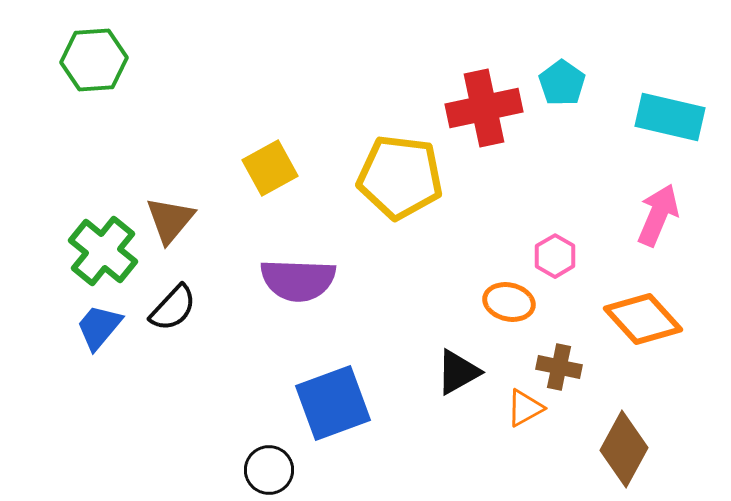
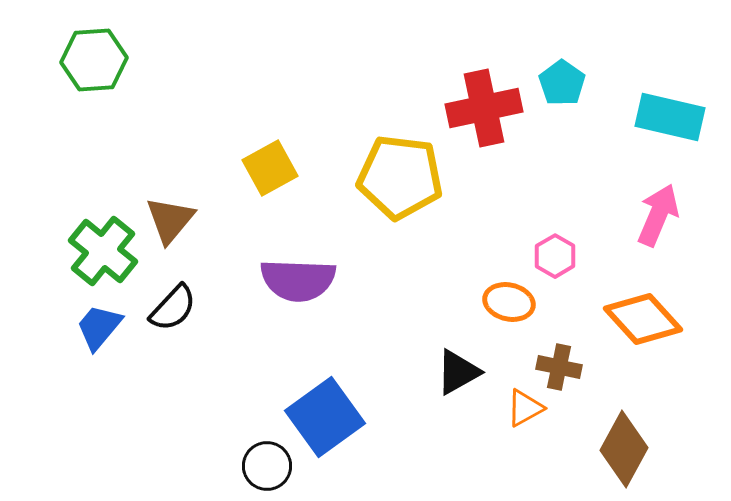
blue square: moved 8 px left, 14 px down; rotated 16 degrees counterclockwise
black circle: moved 2 px left, 4 px up
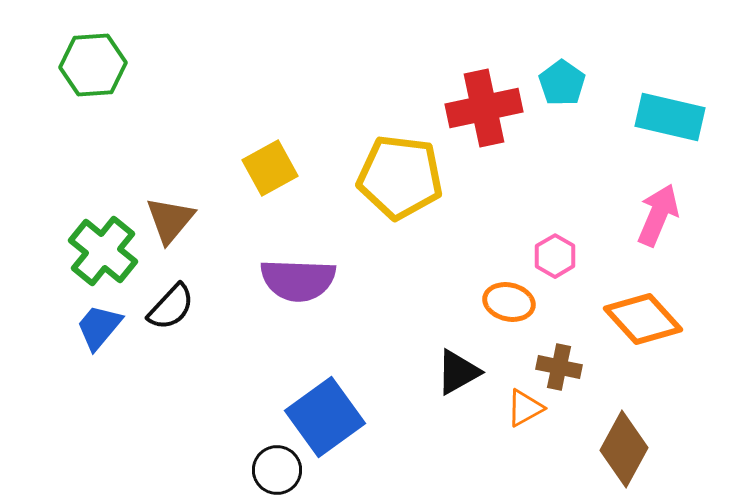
green hexagon: moved 1 px left, 5 px down
black semicircle: moved 2 px left, 1 px up
black circle: moved 10 px right, 4 px down
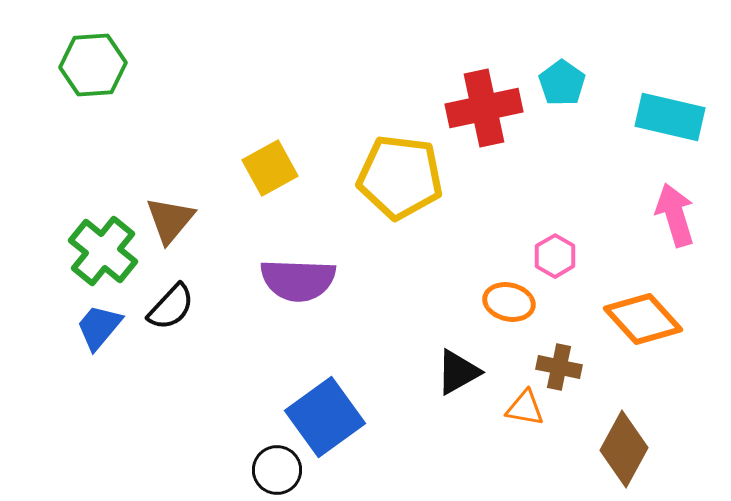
pink arrow: moved 17 px right; rotated 40 degrees counterclockwise
orange triangle: rotated 39 degrees clockwise
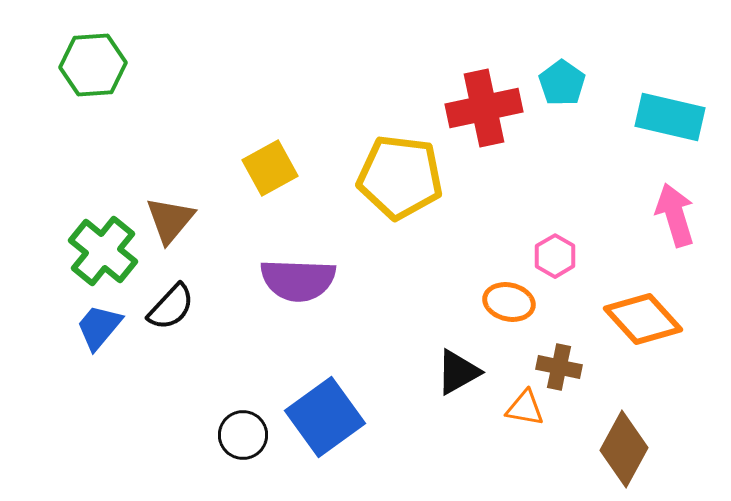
black circle: moved 34 px left, 35 px up
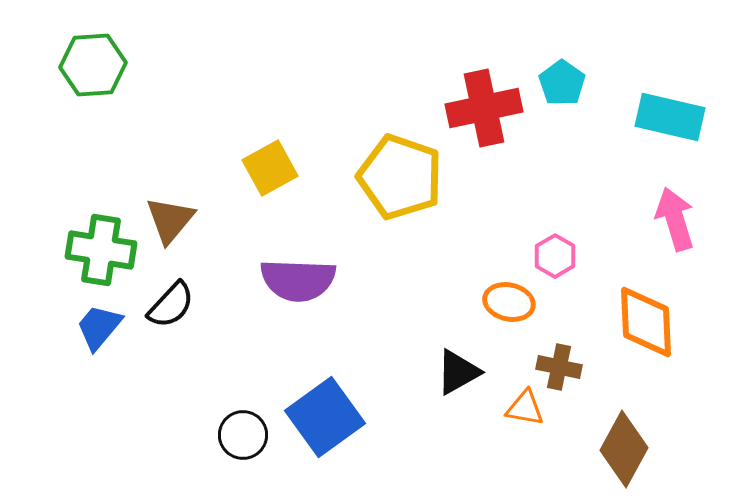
yellow pentagon: rotated 12 degrees clockwise
pink arrow: moved 4 px down
green cross: moved 2 px left, 1 px up; rotated 30 degrees counterclockwise
black semicircle: moved 2 px up
orange diamond: moved 3 px right, 3 px down; rotated 40 degrees clockwise
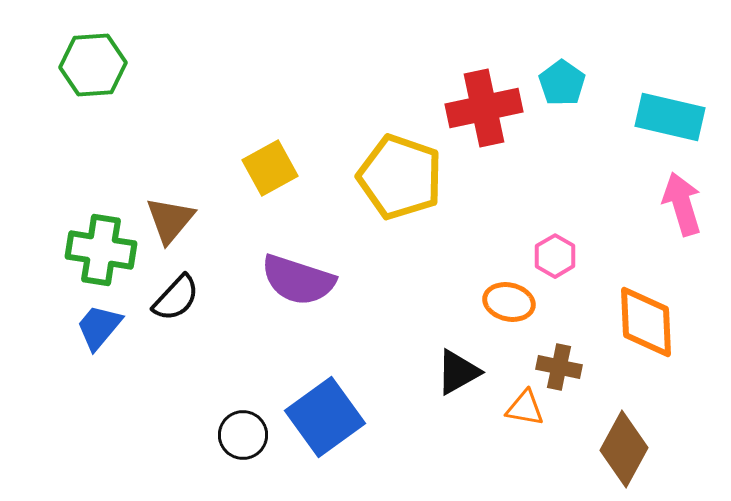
pink arrow: moved 7 px right, 15 px up
purple semicircle: rotated 16 degrees clockwise
black semicircle: moved 5 px right, 7 px up
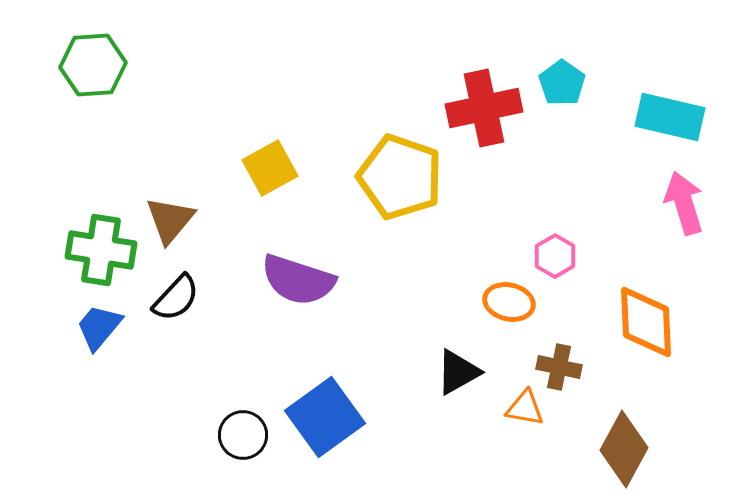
pink arrow: moved 2 px right, 1 px up
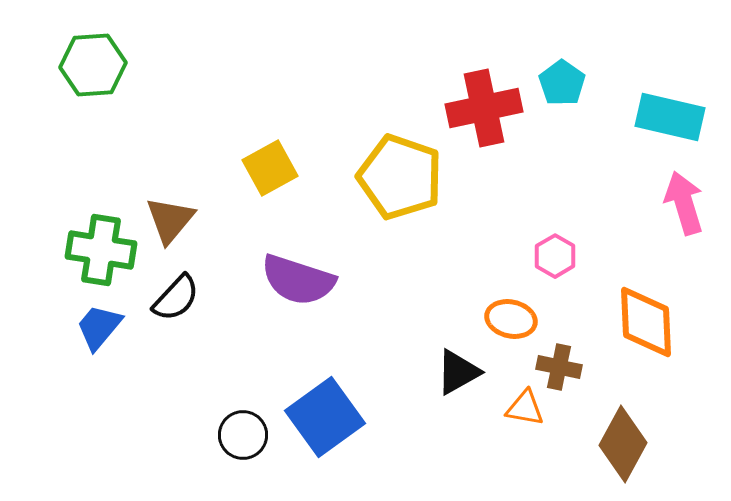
orange ellipse: moved 2 px right, 17 px down
brown diamond: moved 1 px left, 5 px up
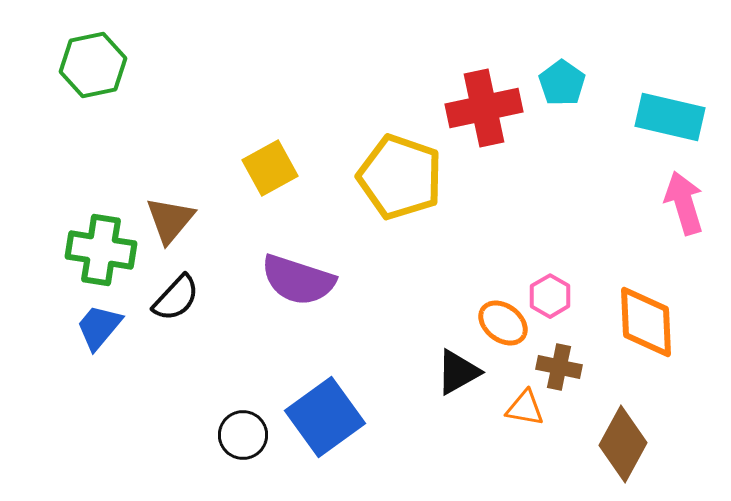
green hexagon: rotated 8 degrees counterclockwise
pink hexagon: moved 5 px left, 40 px down
orange ellipse: moved 8 px left, 4 px down; rotated 24 degrees clockwise
